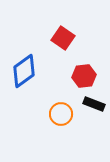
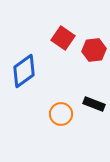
red hexagon: moved 10 px right, 26 px up
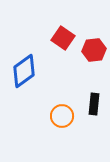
black rectangle: rotated 75 degrees clockwise
orange circle: moved 1 px right, 2 px down
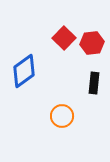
red square: moved 1 px right; rotated 10 degrees clockwise
red hexagon: moved 2 px left, 7 px up
black rectangle: moved 21 px up
